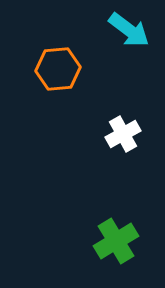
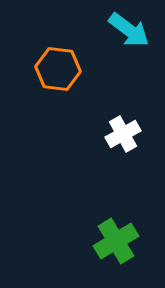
orange hexagon: rotated 12 degrees clockwise
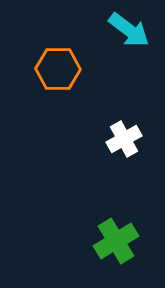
orange hexagon: rotated 6 degrees counterclockwise
white cross: moved 1 px right, 5 px down
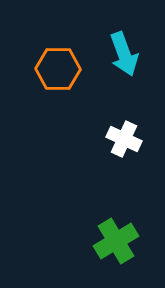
cyan arrow: moved 5 px left, 24 px down; rotated 33 degrees clockwise
white cross: rotated 36 degrees counterclockwise
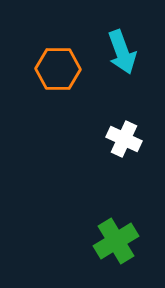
cyan arrow: moved 2 px left, 2 px up
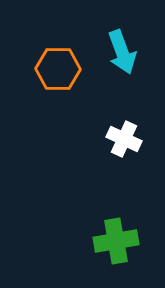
green cross: rotated 21 degrees clockwise
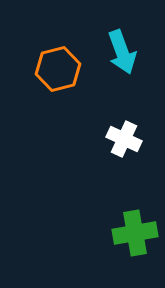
orange hexagon: rotated 15 degrees counterclockwise
green cross: moved 19 px right, 8 px up
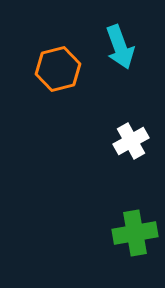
cyan arrow: moved 2 px left, 5 px up
white cross: moved 7 px right, 2 px down; rotated 36 degrees clockwise
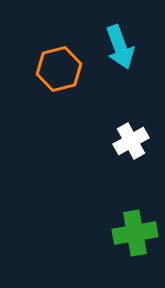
orange hexagon: moved 1 px right
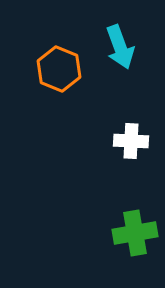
orange hexagon: rotated 24 degrees counterclockwise
white cross: rotated 32 degrees clockwise
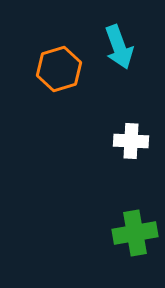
cyan arrow: moved 1 px left
orange hexagon: rotated 21 degrees clockwise
